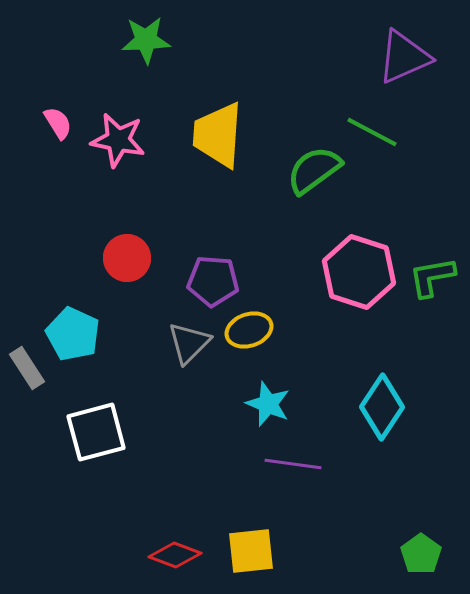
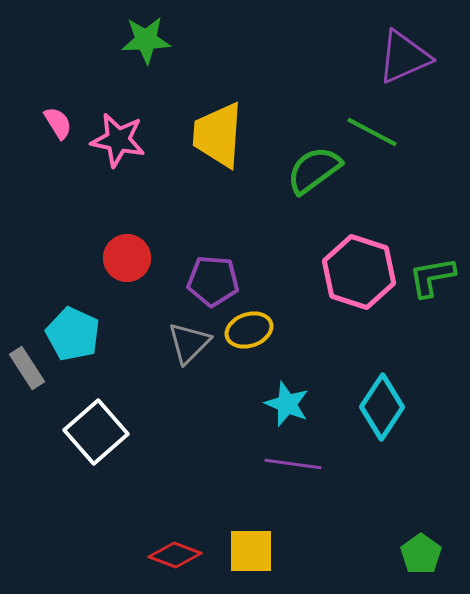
cyan star: moved 19 px right
white square: rotated 26 degrees counterclockwise
yellow square: rotated 6 degrees clockwise
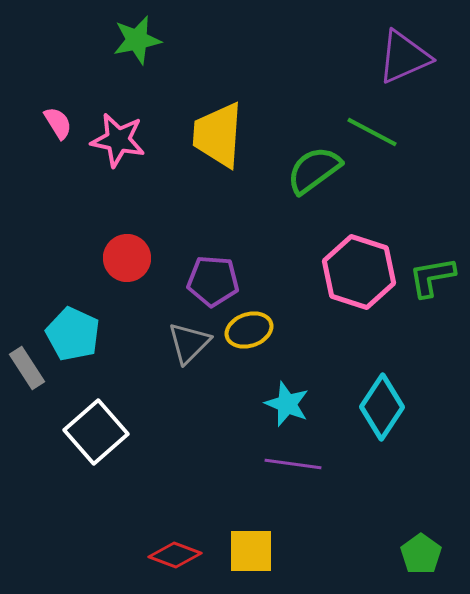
green star: moved 9 px left; rotated 9 degrees counterclockwise
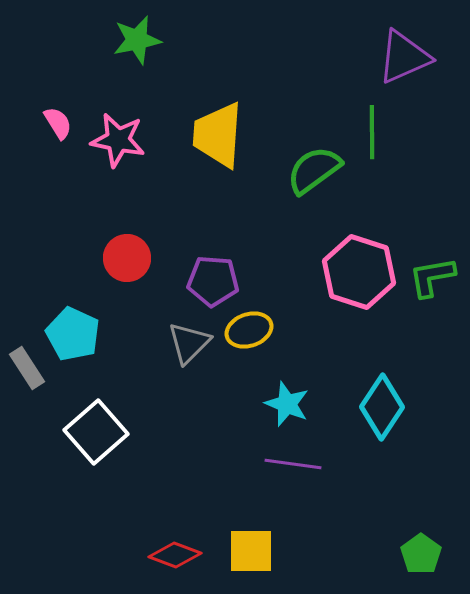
green line: rotated 62 degrees clockwise
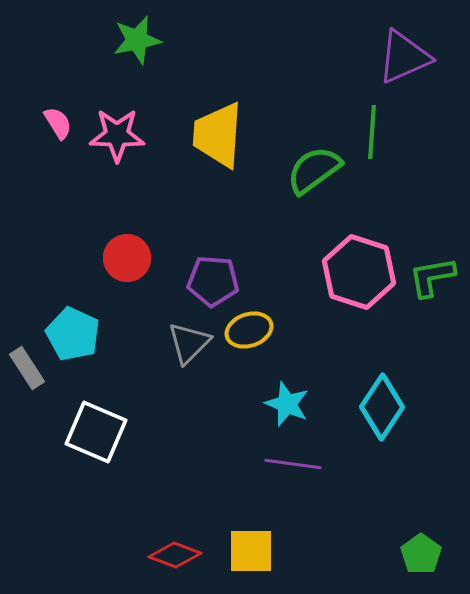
green line: rotated 4 degrees clockwise
pink star: moved 1 px left, 5 px up; rotated 10 degrees counterclockwise
white square: rotated 26 degrees counterclockwise
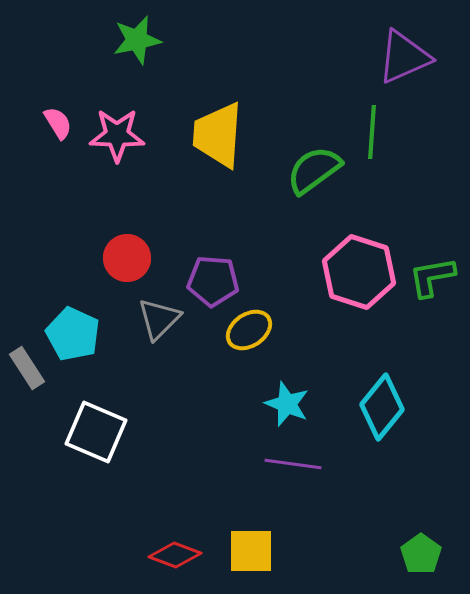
yellow ellipse: rotated 15 degrees counterclockwise
gray triangle: moved 30 px left, 24 px up
cyan diamond: rotated 6 degrees clockwise
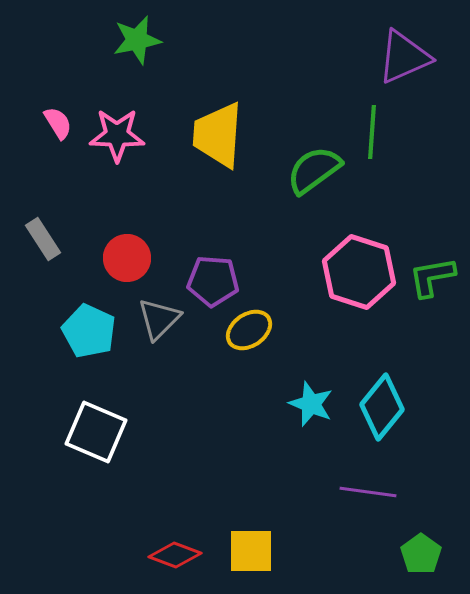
cyan pentagon: moved 16 px right, 3 px up
gray rectangle: moved 16 px right, 129 px up
cyan star: moved 24 px right
purple line: moved 75 px right, 28 px down
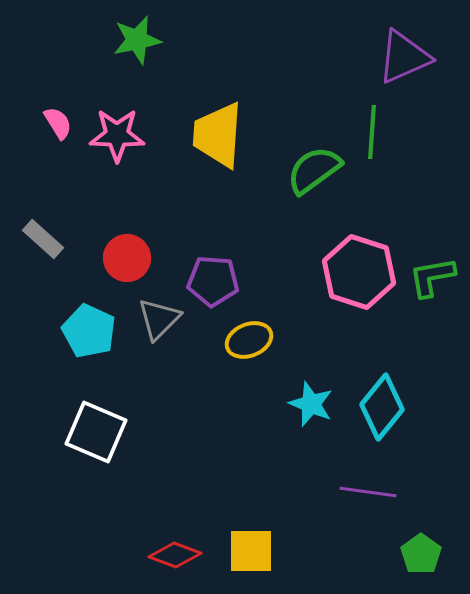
gray rectangle: rotated 15 degrees counterclockwise
yellow ellipse: moved 10 px down; rotated 12 degrees clockwise
